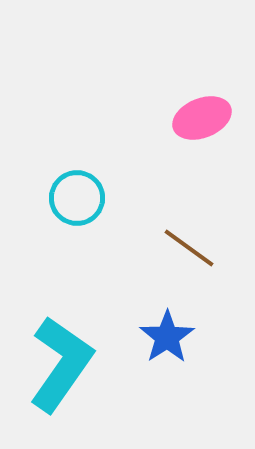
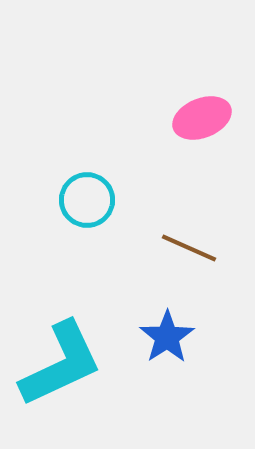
cyan circle: moved 10 px right, 2 px down
brown line: rotated 12 degrees counterclockwise
cyan L-shape: rotated 30 degrees clockwise
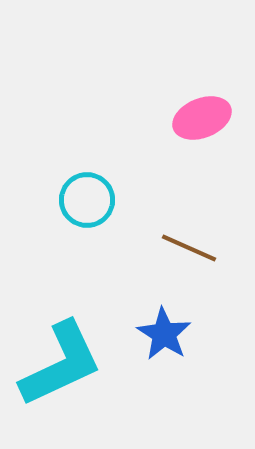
blue star: moved 3 px left, 3 px up; rotated 6 degrees counterclockwise
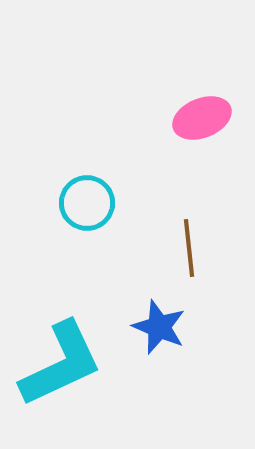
cyan circle: moved 3 px down
brown line: rotated 60 degrees clockwise
blue star: moved 5 px left, 7 px up; rotated 10 degrees counterclockwise
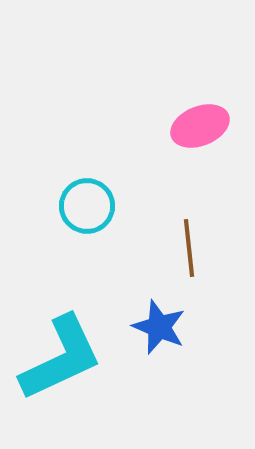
pink ellipse: moved 2 px left, 8 px down
cyan circle: moved 3 px down
cyan L-shape: moved 6 px up
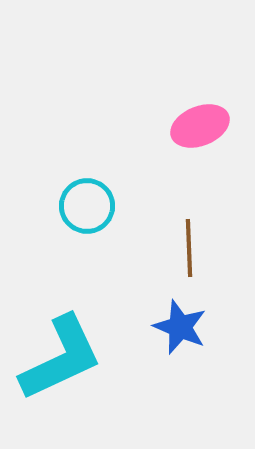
brown line: rotated 4 degrees clockwise
blue star: moved 21 px right
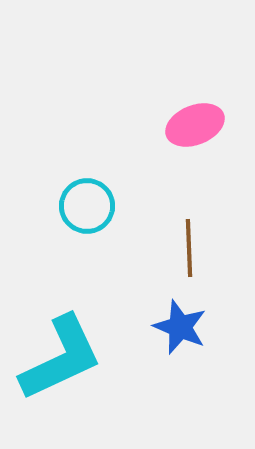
pink ellipse: moved 5 px left, 1 px up
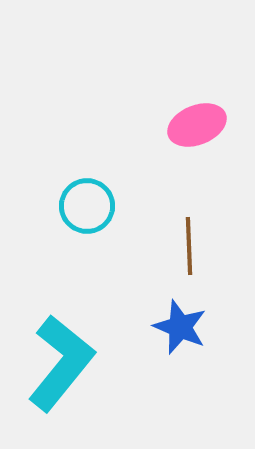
pink ellipse: moved 2 px right
brown line: moved 2 px up
cyan L-shape: moved 5 px down; rotated 26 degrees counterclockwise
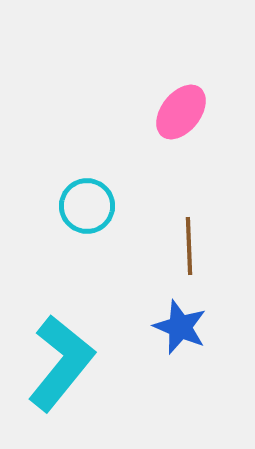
pink ellipse: moved 16 px left, 13 px up; rotated 30 degrees counterclockwise
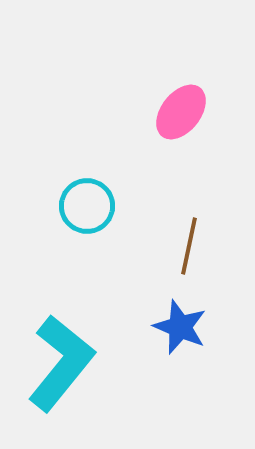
brown line: rotated 14 degrees clockwise
